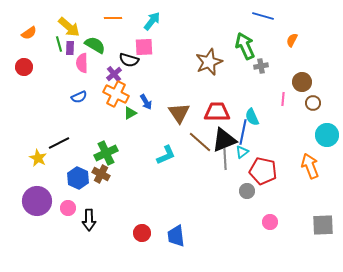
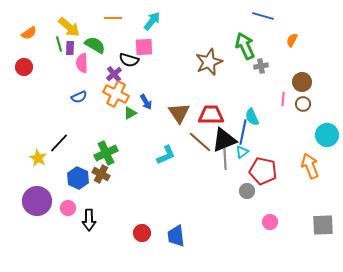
brown circle at (313, 103): moved 10 px left, 1 px down
red trapezoid at (217, 112): moved 6 px left, 3 px down
black line at (59, 143): rotated 20 degrees counterclockwise
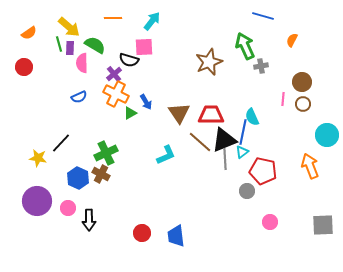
black line at (59, 143): moved 2 px right
yellow star at (38, 158): rotated 18 degrees counterclockwise
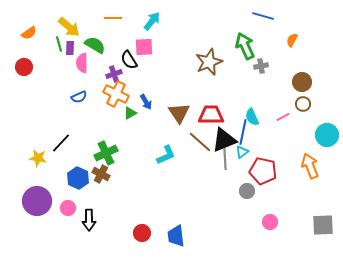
black semicircle at (129, 60): rotated 42 degrees clockwise
purple cross at (114, 74): rotated 21 degrees clockwise
pink line at (283, 99): moved 18 px down; rotated 56 degrees clockwise
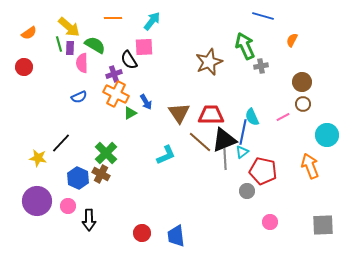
green cross at (106, 153): rotated 20 degrees counterclockwise
pink circle at (68, 208): moved 2 px up
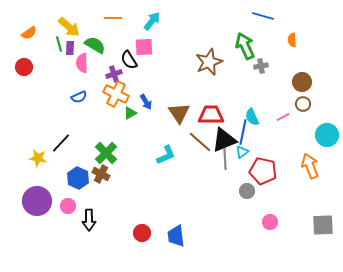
orange semicircle at (292, 40): rotated 32 degrees counterclockwise
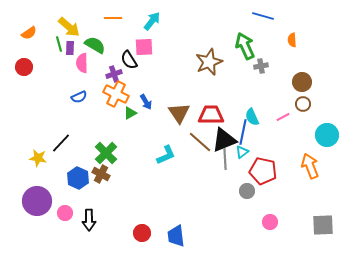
pink circle at (68, 206): moved 3 px left, 7 px down
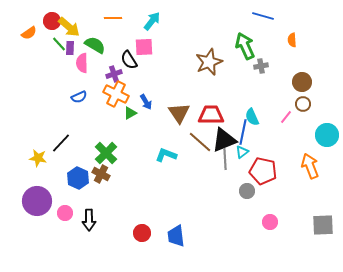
green line at (59, 44): rotated 28 degrees counterclockwise
red circle at (24, 67): moved 28 px right, 46 px up
pink line at (283, 117): moved 3 px right; rotated 24 degrees counterclockwise
cyan L-shape at (166, 155): rotated 135 degrees counterclockwise
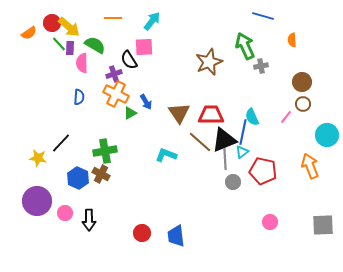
red circle at (52, 21): moved 2 px down
blue semicircle at (79, 97): rotated 63 degrees counterclockwise
green cross at (106, 153): moved 1 px left, 2 px up; rotated 35 degrees clockwise
gray circle at (247, 191): moved 14 px left, 9 px up
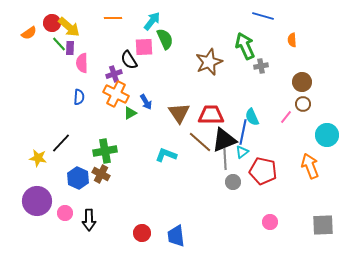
green semicircle at (95, 45): moved 70 px right, 6 px up; rotated 35 degrees clockwise
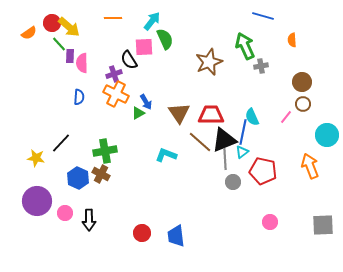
purple rectangle at (70, 48): moved 8 px down
green triangle at (130, 113): moved 8 px right
yellow star at (38, 158): moved 2 px left
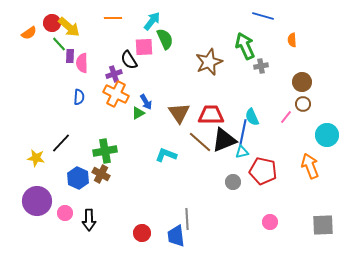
cyan triangle at (242, 152): rotated 24 degrees clockwise
gray line at (225, 159): moved 38 px left, 60 px down
